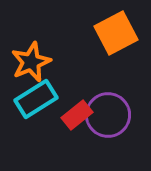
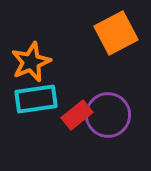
cyan rectangle: rotated 24 degrees clockwise
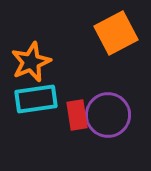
red rectangle: rotated 60 degrees counterclockwise
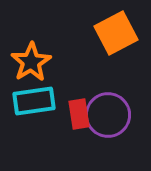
orange star: rotated 9 degrees counterclockwise
cyan rectangle: moved 2 px left, 2 px down
red rectangle: moved 2 px right, 1 px up
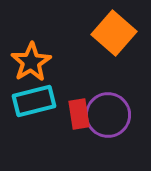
orange square: moved 2 px left; rotated 21 degrees counterclockwise
cyan rectangle: rotated 6 degrees counterclockwise
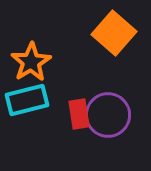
cyan rectangle: moved 7 px left, 1 px up
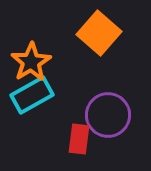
orange square: moved 15 px left
cyan rectangle: moved 5 px right, 5 px up; rotated 15 degrees counterclockwise
red rectangle: moved 25 px down; rotated 16 degrees clockwise
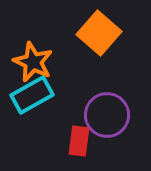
orange star: moved 2 px right; rotated 15 degrees counterclockwise
purple circle: moved 1 px left
red rectangle: moved 2 px down
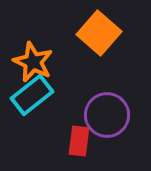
cyan rectangle: rotated 9 degrees counterclockwise
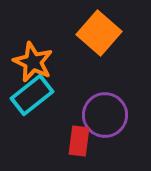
purple circle: moved 2 px left
